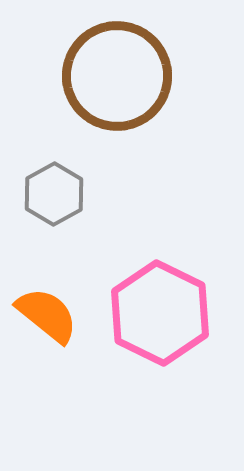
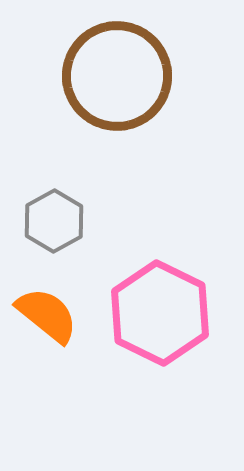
gray hexagon: moved 27 px down
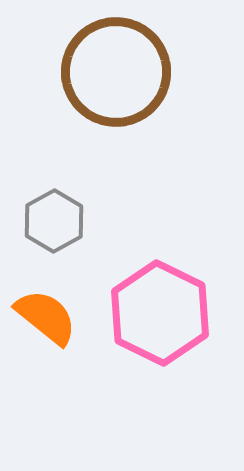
brown circle: moved 1 px left, 4 px up
orange semicircle: moved 1 px left, 2 px down
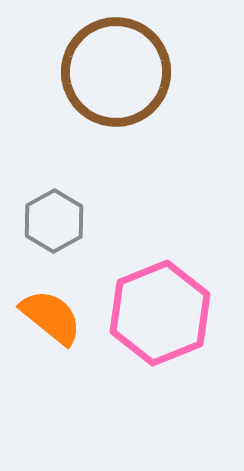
pink hexagon: rotated 12 degrees clockwise
orange semicircle: moved 5 px right
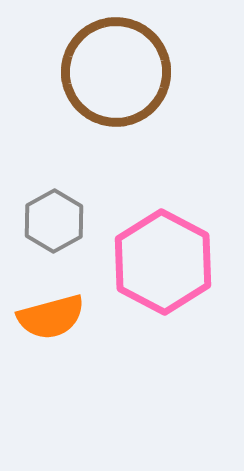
pink hexagon: moved 3 px right, 51 px up; rotated 10 degrees counterclockwise
orange semicircle: rotated 126 degrees clockwise
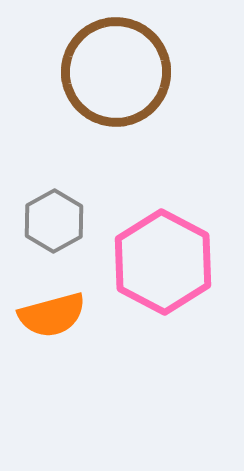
orange semicircle: moved 1 px right, 2 px up
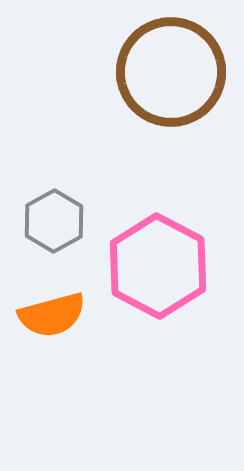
brown circle: moved 55 px right
pink hexagon: moved 5 px left, 4 px down
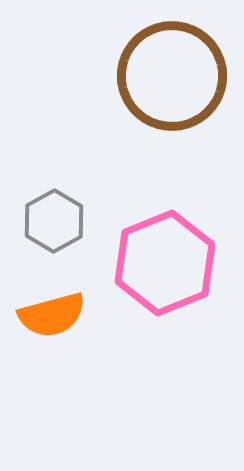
brown circle: moved 1 px right, 4 px down
pink hexagon: moved 7 px right, 3 px up; rotated 10 degrees clockwise
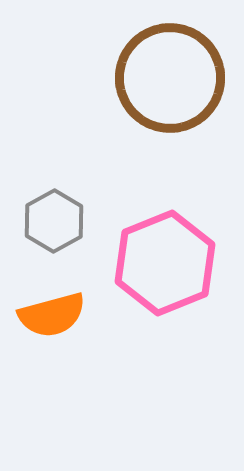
brown circle: moved 2 px left, 2 px down
